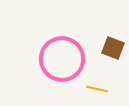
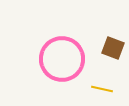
yellow line: moved 5 px right
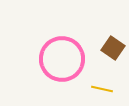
brown square: rotated 15 degrees clockwise
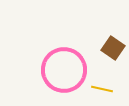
pink circle: moved 2 px right, 11 px down
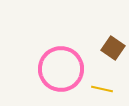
pink circle: moved 3 px left, 1 px up
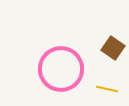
yellow line: moved 5 px right
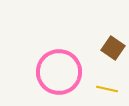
pink circle: moved 2 px left, 3 px down
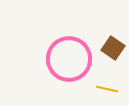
pink circle: moved 10 px right, 13 px up
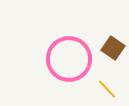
yellow line: rotated 35 degrees clockwise
